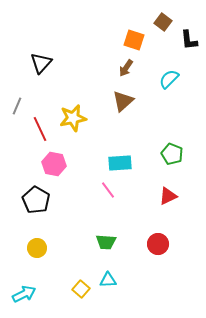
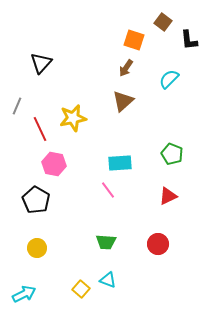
cyan triangle: rotated 24 degrees clockwise
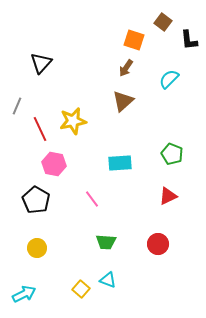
yellow star: moved 3 px down
pink line: moved 16 px left, 9 px down
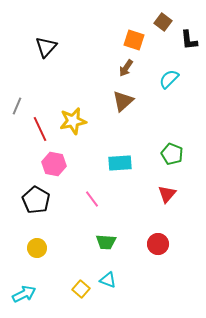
black triangle: moved 5 px right, 16 px up
red triangle: moved 1 px left, 2 px up; rotated 24 degrees counterclockwise
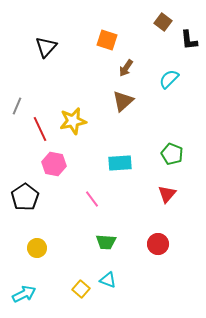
orange square: moved 27 px left
black pentagon: moved 11 px left, 3 px up; rotated 8 degrees clockwise
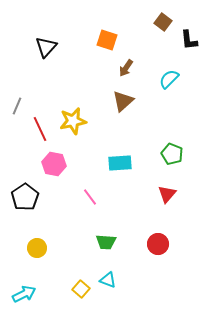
pink line: moved 2 px left, 2 px up
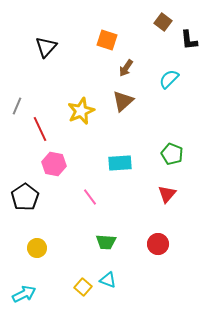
yellow star: moved 8 px right, 10 px up; rotated 12 degrees counterclockwise
yellow square: moved 2 px right, 2 px up
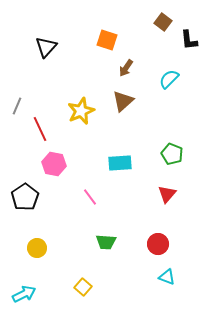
cyan triangle: moved 59 px right, 3 px up
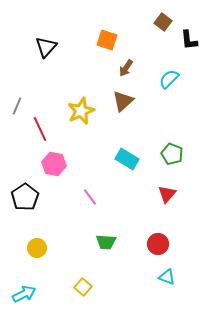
cyan rectangle: moved 7 px right, 4 px up; rotated 35 degrees clockwise
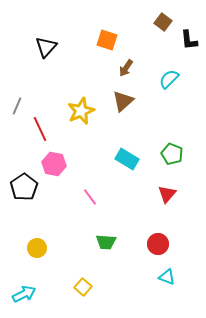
black pentagon: moved 1 px left, 10 px up
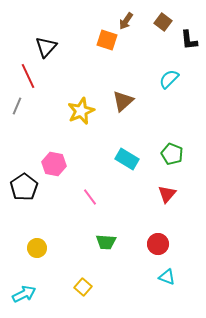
brown arrow: moved 47 px up
red line: moved 12 px left, 53 px up
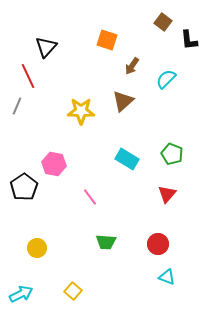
brown arrow: moved 6 px right, 45 px down
cyan semicircle: moved 3 px left
yellow star: rotated 24 degrees clockwise
yellow square: moved 10 px left, 4 px down
cyan arrow: moved 3 px left
